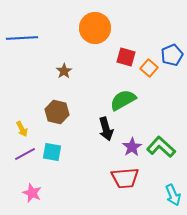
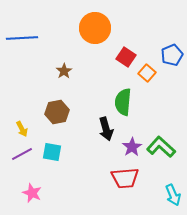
red square: rotated 18 degrees clockwise
orange square: moved 2 px left, 5 px down
green semicircle: moved 2 px down; rotated 56 degrees counterclockwise
brown hexagon: rotated 25 degrees counterclockwise
purple line: moved 3 px left
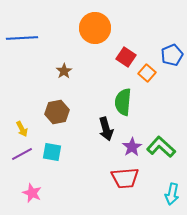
cyan arrow: moved 1 px left, 1 px up; rotated 35 degrees clockwise
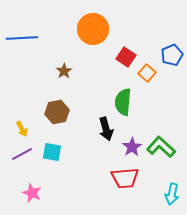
orange circle: moved 2 px left, 1 px down
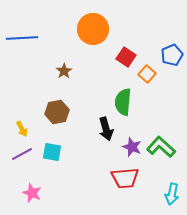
orange square: moved 1 px down
purple star: rotated 18 degrees counterclockwise
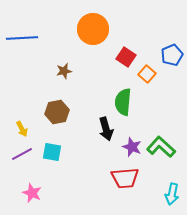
brown star: rotated 21 degrees clockwise
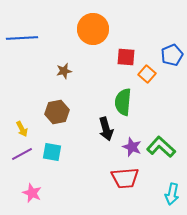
red square: rotated 30 degrees counterclockwise
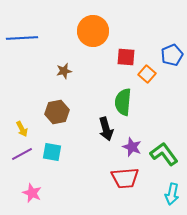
orange circle: moved 2 px down
green L-shape: moved 3 px right, 7 px down; rotated 12 degrees clockwise
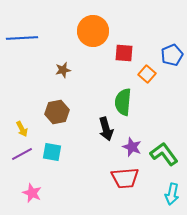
red square: moved 2 px left, 4 px up
brown star: moved 1 px left, 1 px up
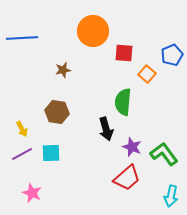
brown hexagon: rotated 20 degrees clockwise
cyan square: moved 1 px left, 1 px down; rotated 12 degrees counterclockwise
red trapezoid: moved 2 px right; rotated 36 degrees counterclockwise
cyan arrow: moved 1 px left, 2 px down
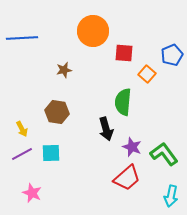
brown star: moved 1 px right
